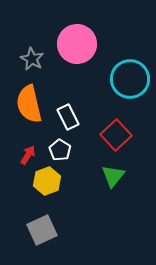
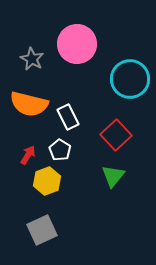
orange semicircle: rotated 63 degrees counterclockwise
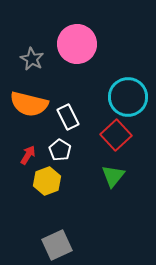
cyan circle: moved 2 px left, 18 px down
gray square: moved 15 px right, 15 px down
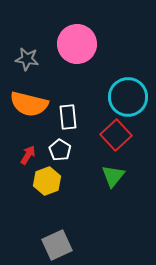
gray star: moved 5 px left; rotated 20 degrees counterclockwise
white rectangle: rotated 20 degrees clockwise
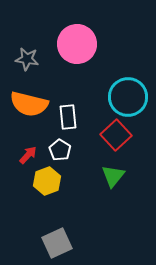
red arrow: rotated 12 degrees clockwise
gray square: moved 2 px up
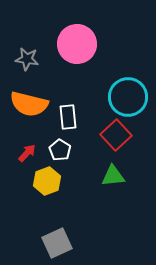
red arrow: moved 1 px left, 2 px up
green triangle: rotated 45 degrees clockwise
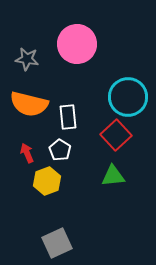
red arrow: rotated 66 degrees counterclockwise
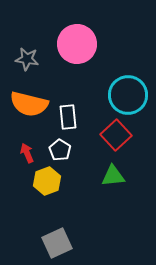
cyan circle: moved 2 px up
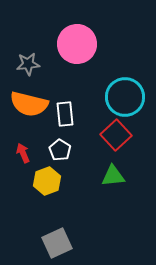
gray star: moved 1 px right, 5 px down; rotated 15 degrees counterclockwise
cyan circle: moved 3 px left, 2 px down
white rectangle: moved 3 px left, 3 px up
red arrow: moved 4 px left
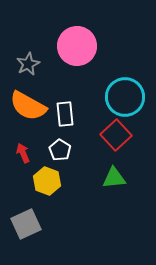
pink circle: moved 2 px down
gray star: rotated 20 degrees counterclockwise
orange semicircle: moved 1 px left, 2 px down; rotated 15 degrees clockwise
green triangle: moved 1 px right, 2 px down
yellow hexagon: rotated 20 degrees counterclockwise
gray square: moved 31 px left, 19 px up
